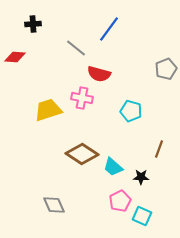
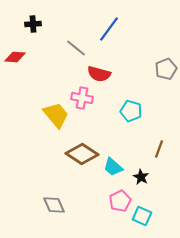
yellow trapezoid: moved 8 px right, 5 px down; rotated 68 degrees clockwise
black star: rotated 28 degrees clockwise
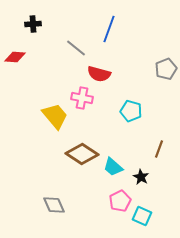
blue line: rotated 16 degrees counterclockwise
yellow trapezoid: moved 1 px left, 1 px down
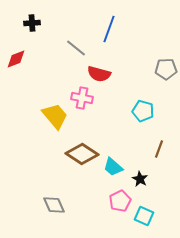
black cross: moved 1 px left, 1 px up
red diamond: moved 1 px right, 2 px down; rotated 25 degrees counterclockwise
gray pentagon: rotated 20 degrees clockwise
cyan pentagon: moved 12 px right
black star: moved 1 px left, 2 px down
cyan square: moved 2 px right
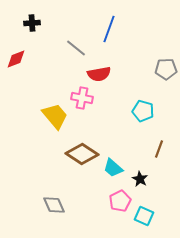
red semicircle: rotated 25 degrees counterclockwise
cyan trapezoid: moved 1 px down
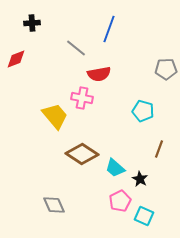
cyan trapezoid: moved 2 px right
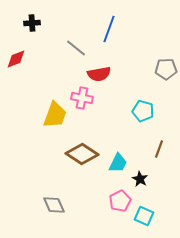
yellow trapezoid: moved 1 px up; rotated 60 degrees clockwise
cyan trapezoid: moved 3 px right, 5 px up; rotated 105 degrees counterclockwise
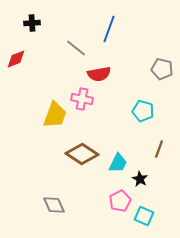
gray pentagon: moved 4 px left; rotated 15 degrees clockwise
pink cross: moved 1 px down
